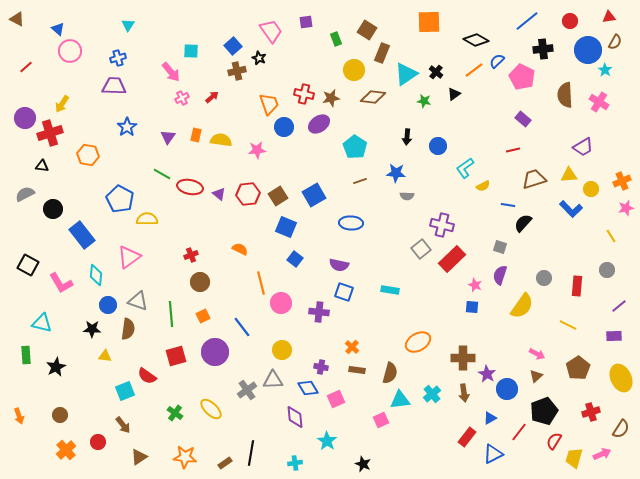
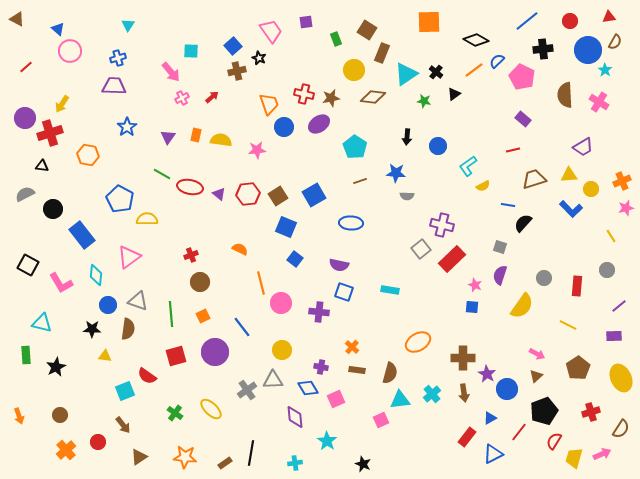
cyan L-shape at (465, 168): moved 3 px right, 2 px up
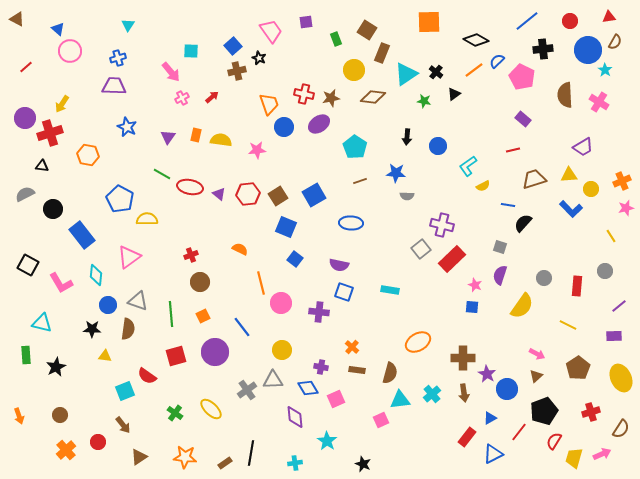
blue star at (127, 127): rotated 12 degrees counterclockwise
gray circle at (607, 270): moved 2 px left, 1 px down
